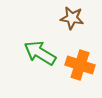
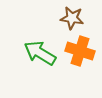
orange cross: moved 14 px up
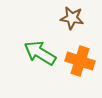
orange cross: moved 10 px down
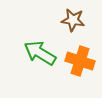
brown star: moved 1 px right, 2 px down
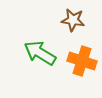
orange cross: moved 2 px right
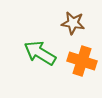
brown star: moved 3 px down
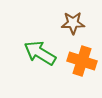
brown star: rotated 10 degrees counterclockwise
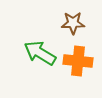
orange cross: moved 4 px left; rotated 12 degrees counterclockwise
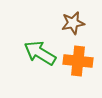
brown star: rotated 10 degrees counterclockwise
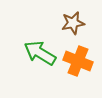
orange cross: rotated 16 degrees clockwise
